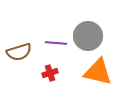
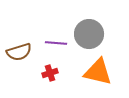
gray circle: moved 1 px right, 2 px up
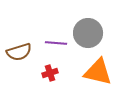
gray circle: moved 1 px left, 1 px up
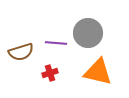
brown semicircle: moved 2 px right
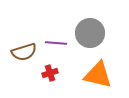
gray circle: moved 2 px right
brown semicircle: moved 3 px right
orange triangle: moved 3 px down
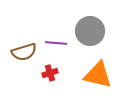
gray circle: moved 2 px up
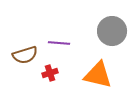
gray circle: moved 22 px right
purple line: moved 3 px right
brown semicircle: moved 1 px right, 3 px down
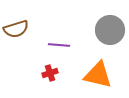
gray circle: moved 2 px left, 1 px up
purple line: moved 2 px down
brown semicircle: moved 9 px left, 26 px up
